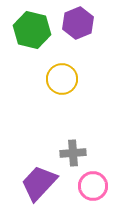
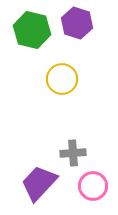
purple hexagon: moved 1 px left; rotated 20 degrees counterclockwise
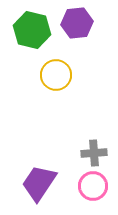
purple hexagon: rotated 24 degrees counterclockwise
yellow circle: moved 6 px left, 4 px up
gray cross: moved 21 px right
purple trapezoid: rotated 9 degrees counterclockwise
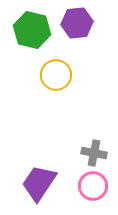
gray cross: rotated 15 degrees clockwise
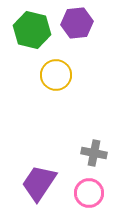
pink circle: moved 4 px left, 7 px down
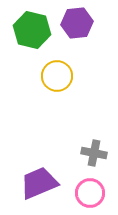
yellow circle: moved 1 px right, 1 px down
purple trapezoid: rotated 33 degrees clockwise
pink circle: moved 1 px right
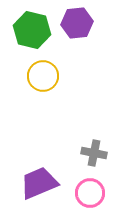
yellow circle: moved 14 px left
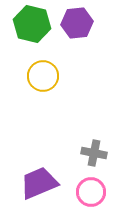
green hexagon: moved 6 px up
pink circle: moved 1 px right, 1 px up
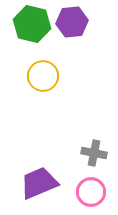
purple hexagon: moved 5 px left, 1 px up
